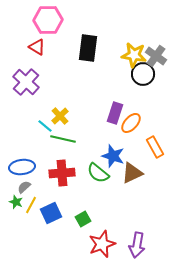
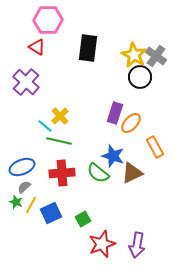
yellow star: rotated 20 degrees clockwise
black circle: moved 3 px left, 3 px down
green line: moved 4 px left, 2 px down
blue ellipse: rotated 15 degrees counterclockwise
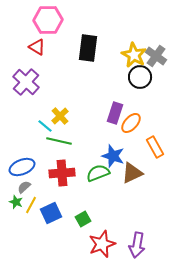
green semicircle: rotated 120 degrees clockwise
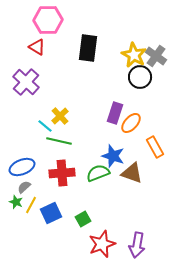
brown triangle: rotated 45 degrees clockwise
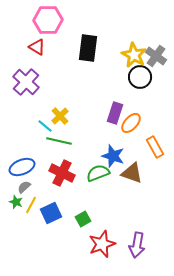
red cross: rotated 30 degrees clockwise
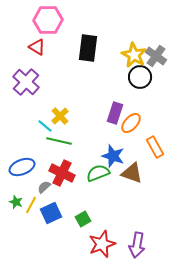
gray semicircle: moved 20 px right
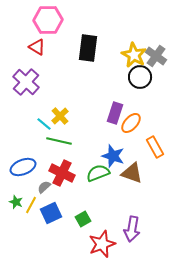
cyan line: moved 1 px left, 2 px up
blue ellipse: moved 1 px right
purple arrow: moved 5 px left, 16 px up
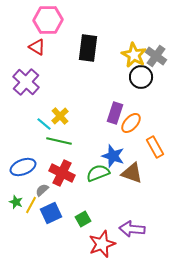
black circle: moved 1 px right
gray semicircle: moved 2 px left, 3 px down
purple arrow: rotated 85 degrees clockwise
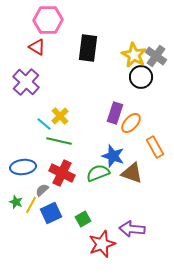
blue ellipse: rotated 15 degrees clockwise
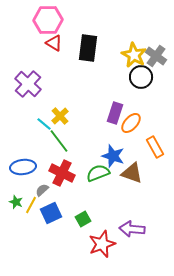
red triangle: moved 17 px right, 4 px up
purple cross: moved 2 px right, 2 px down
green line: rotated 40 degrees clockwise
